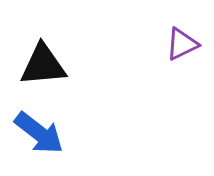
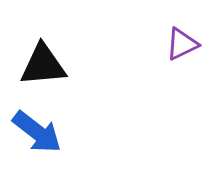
blue arrow: moved 2 px left, 1 px up
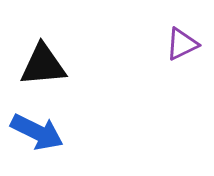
blue arrow: rotated 12 degrees counterclockwise
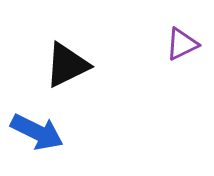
black triangle: moved 24 px right; rotated 21 degrees counterclockwise
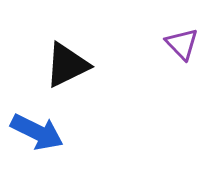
purple triangle: rotated 48 degrees counterclockwise
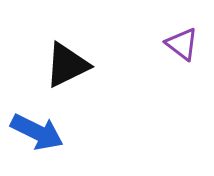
purple triangle: rotated 9 degrees counterclockwise
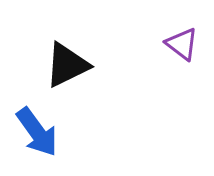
blue arrow: rotated 28 degrees clockwise
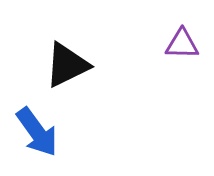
purple triangle: rotated 36 degrees counterclockwise
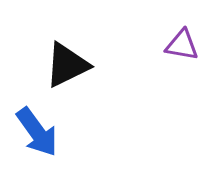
purple triangle: moved 1 px down; rotated 9 degrees clockwise
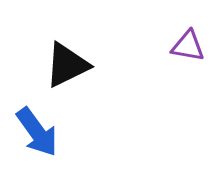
purple triangle: moved 6 px right, 1 px down
